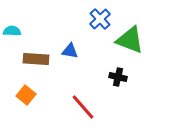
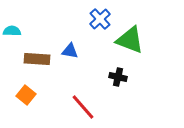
brown rectangle: moved 1 px right
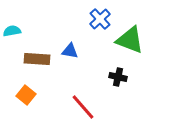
cyan semicircle: rotated 12 degrees counterclockwise
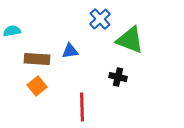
blue triangle: rotated 18 degrees counterclockwise
orange square: moved 11 px right, 9 px up; rotated 12 degrees clockwise
red line: moved 1 px left; rotated 40 degrees clockwise
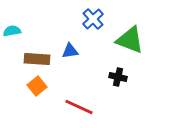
blue cross: moved 7 px left
red line: moved 3 px left; rotated 64 degrees counterclockwise
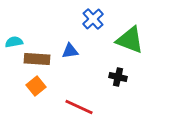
cyan semicircle: moved 2 px right, 11 px down
orange square: moved 1 px left
